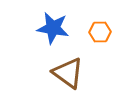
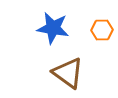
orange hexagon: moved 2 px right, 2 px up
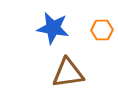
brown triangle: rotated 44 degrees counterclockwise
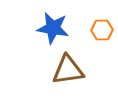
brown triangle: moved 3 px up
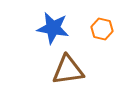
orange hexagon: moved 1 px up; rotated 15 degrees clockwise
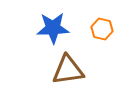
blue star: rotated 12 degrees counterclockwise
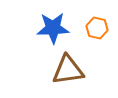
orange hexagon: moved 5 px left, 1 px up
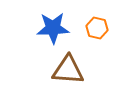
brown triangle: rotated 12 degrees clockwise
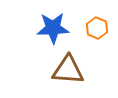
orange hexagon: rotated 10 degrees clockwise
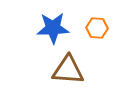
orange hexagon: rotated 20 degrees counterclockwise
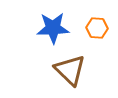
brown triangle: moved 2 px right; rotated 40 degrees clockwise
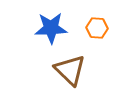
blue star: moved 2 px left
